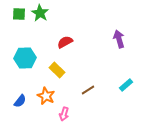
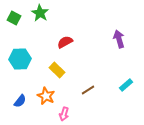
green square: moved 5 px left, 4 px down; rotated 24 degrees clockwise
cyan hexagon: moved 5 px left, 1 px down
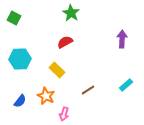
green star: moved 31 px right
purple arrow: moved 3 px right; rotated 18 degrees clockwise
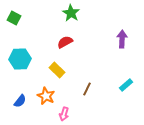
brown line: moved 1 px left, 1 px up; rotated 32 degrees counterclockwise
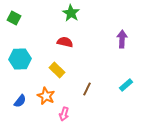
red semicircle: rotated 42 degrees clockwise
